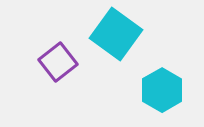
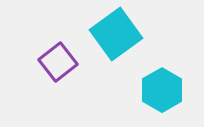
cyan square: rotated 18 degrees clockwise
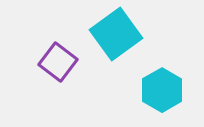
purple square: rotated 15 degrees counterclockwise
